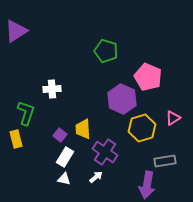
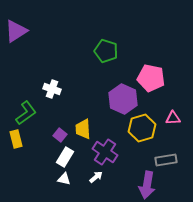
pink pentagon: moved 3 px right, 1 px down; rotated 12 degrees counterclockwise
white cross: rotated 24 degrees clockwise
purple hexagon: moved 1 px right
green L-shape: rotated 35 degrees clockwise
pink triangle: rotated 28 degrees clockwise
gray rectangle: moved 1 px right, 1 px up
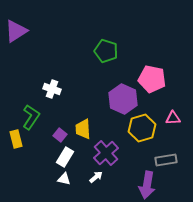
pink pentagon: moved 1 px right, 1 px down
green L-shape: moved 5 px right, 4 px down; rotated 20 degrees counterclockwise
purple cross: moved 1 px right, 1 px down; rotated 15 degrees clockwise
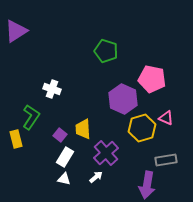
pink triangle: moved 7 px left; rotated 28 degrees clockwise
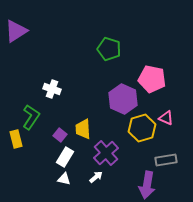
green pentagon: moved 3 px right, 2 px up
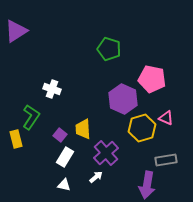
white triangle: moved 6 px down
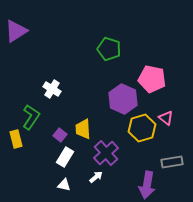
white cross: rotated 12 degrees clockwise
pink triangle: rotated 14 degrees clockwise
gray rectangle: moved 6 px right, 2 px down
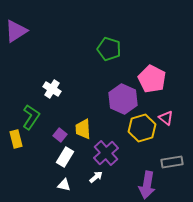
pink pentagon: rotated 16 degrees clockwise
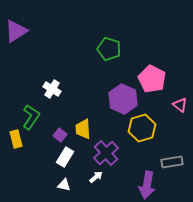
pink triangle: moved 14 px right, 13 px up
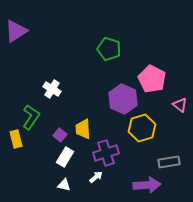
purple cross: rotated 25 degrees clockwise
gray rectangle: moved 3 px left
purple arrow: rotated 104 degrees counterclockwise
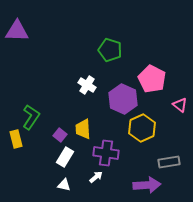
purple triangle: moved 1 px right; rotated 35 degrees clockwise
green pentagon: moved 1 px right, 1 px down
white cross: moved 35 px right, 4 px up
yellow hexagon: rotated 8 degrees counterclockwise
purple cross: rotated 25 degrees clockwise
